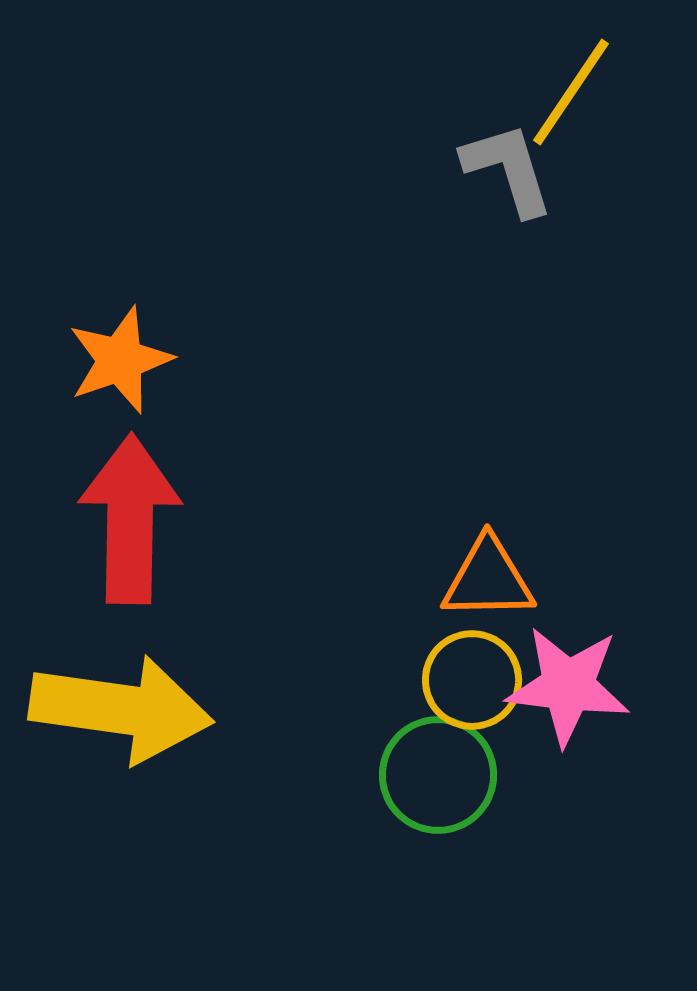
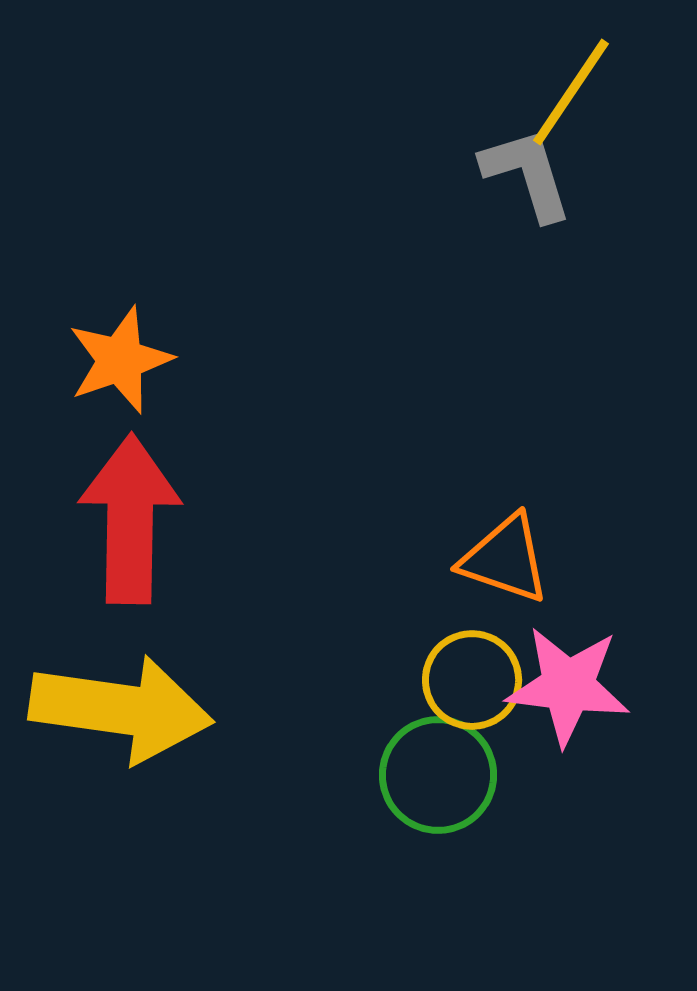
gray L-shape: moved 19 px right, 5 px down
orange triangle: moved 17 px right, 20 px up; rotated 20 degrees clockwise
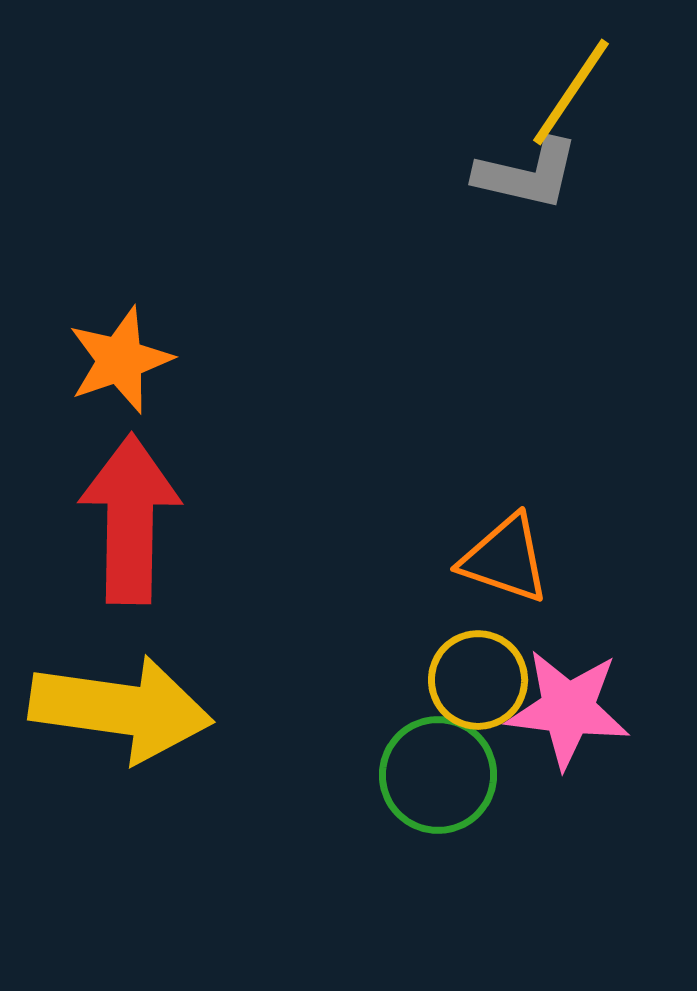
gray L-shape: rotated 120 degrees clockwise
yellow circle: moved 6 px right
pink star: moved 23 px down
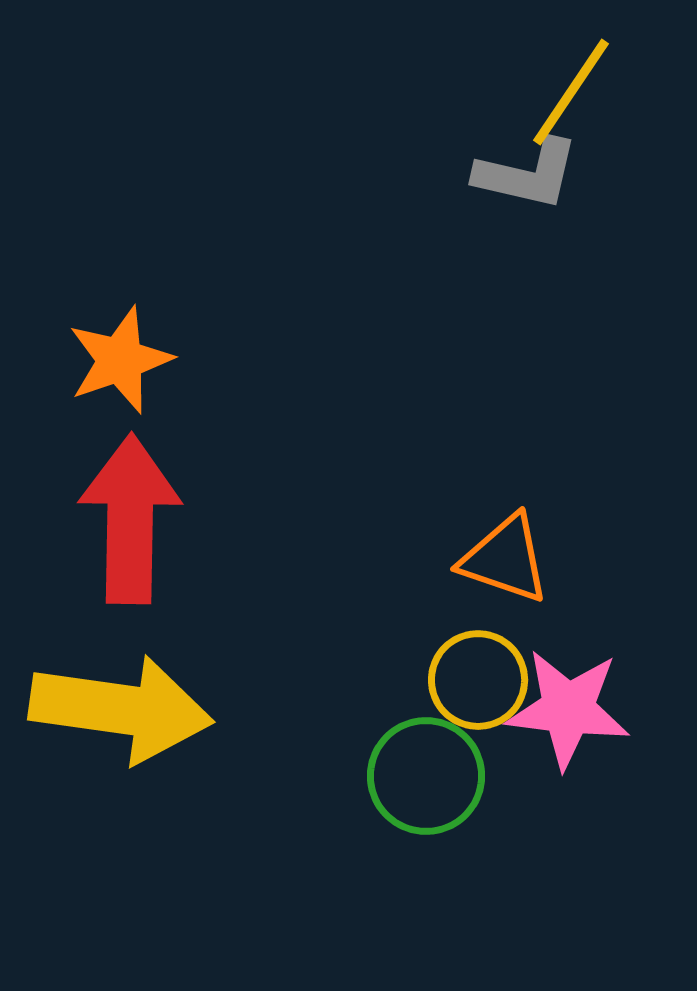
green circle: moved 12 px left, 1 px down
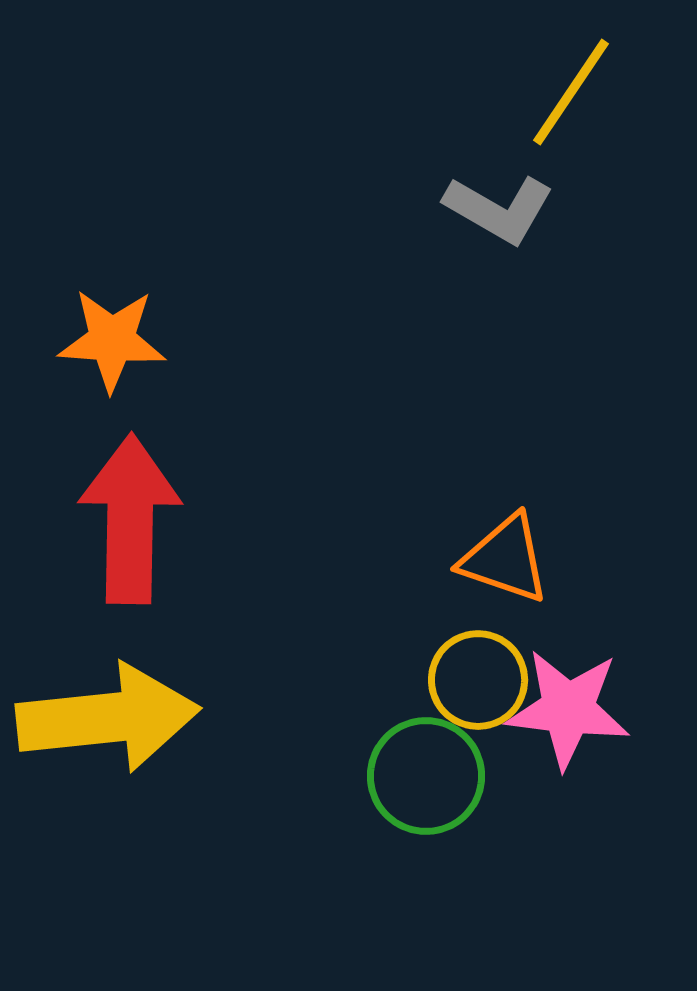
gray L-shape: moved 28 px left, 35 px down; rotated 17 degrees clockwise
orange star: moved 8 px left, 20 px up; rotated 23 degrees clockwise
yellow arrow: moved 13 px left, 9 px down; rotated 14 degrees counterclockwise
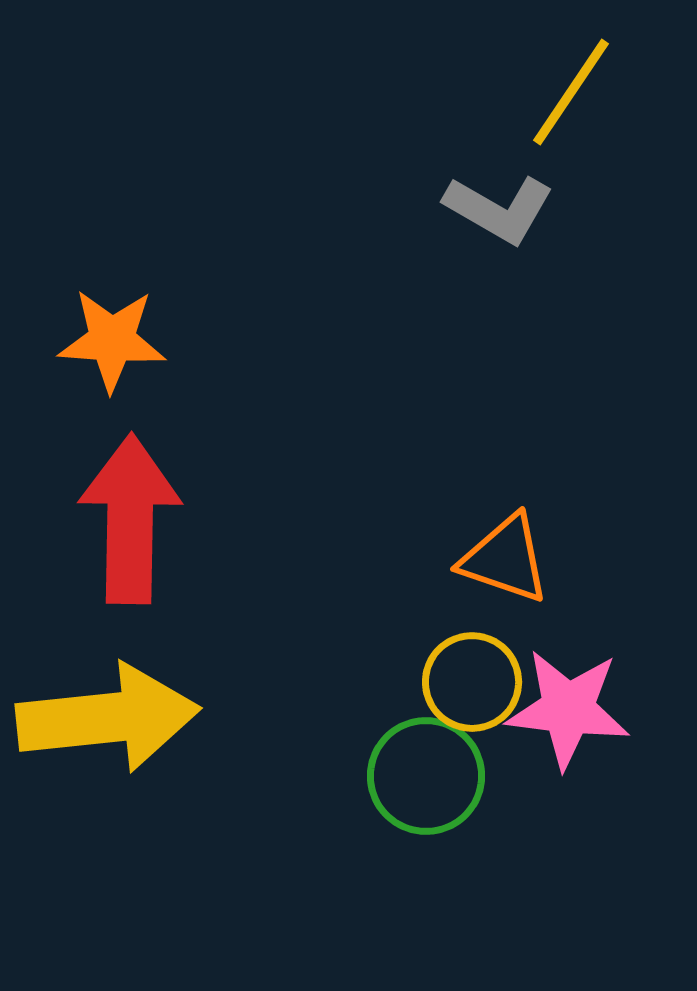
yellow circle: moved 6 px left, 2 px down
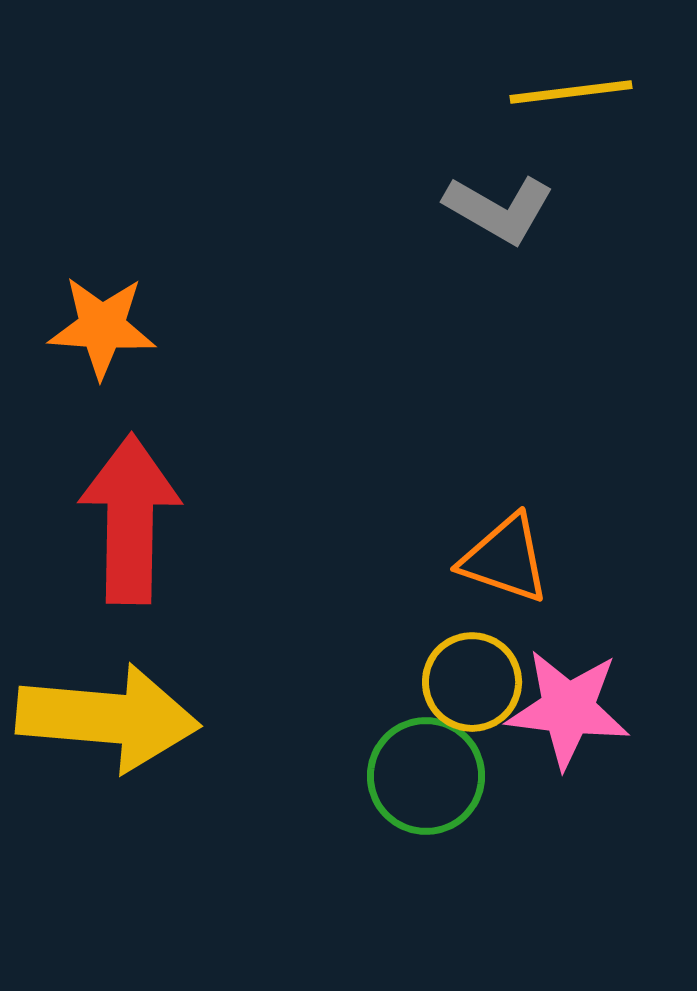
yellow line: rotated 49 degrees clockwise
orange star: moved 10 px left, 13 px up
yellow arrow: rotated 11 degrees clockwise
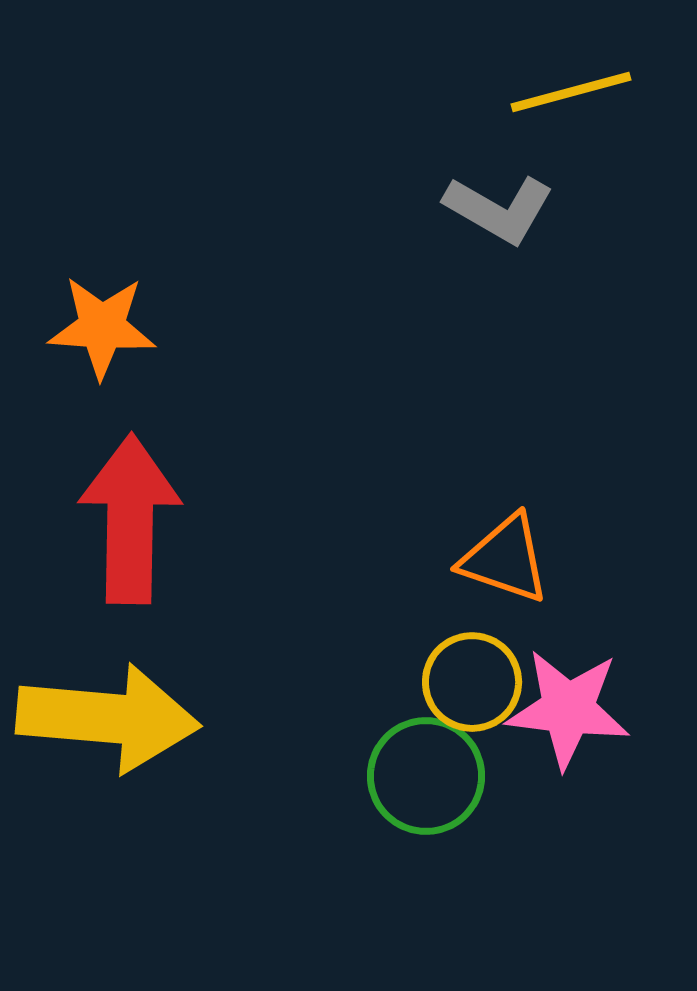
yellow line: rotated 8 degrees counterclockwise
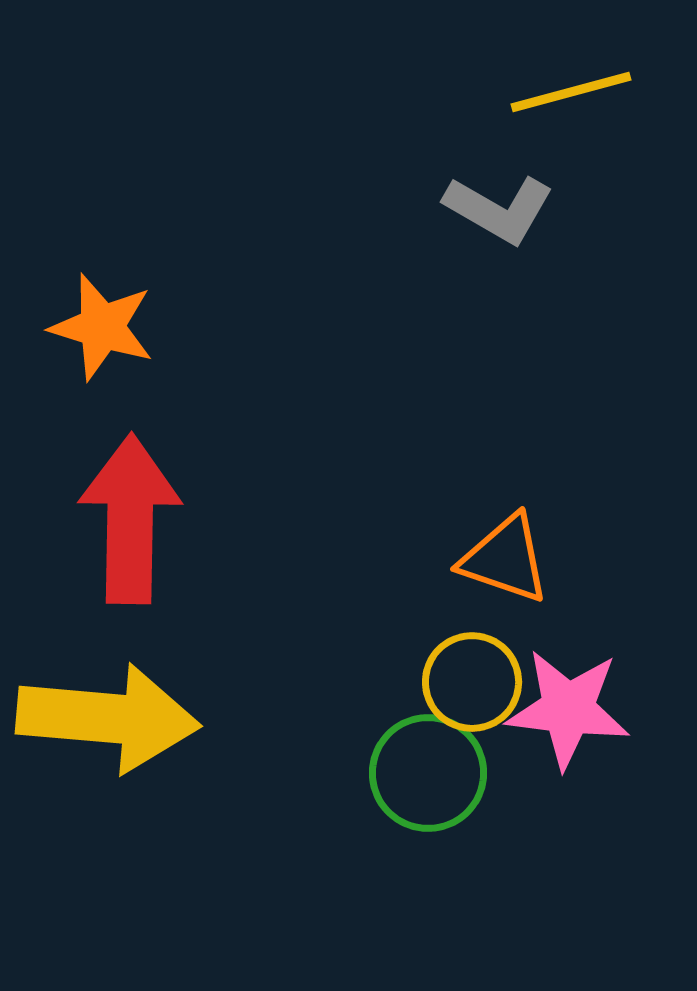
orange star: rotated 13 degrees clockwise
green circle: moved 2 px right, 3 px up
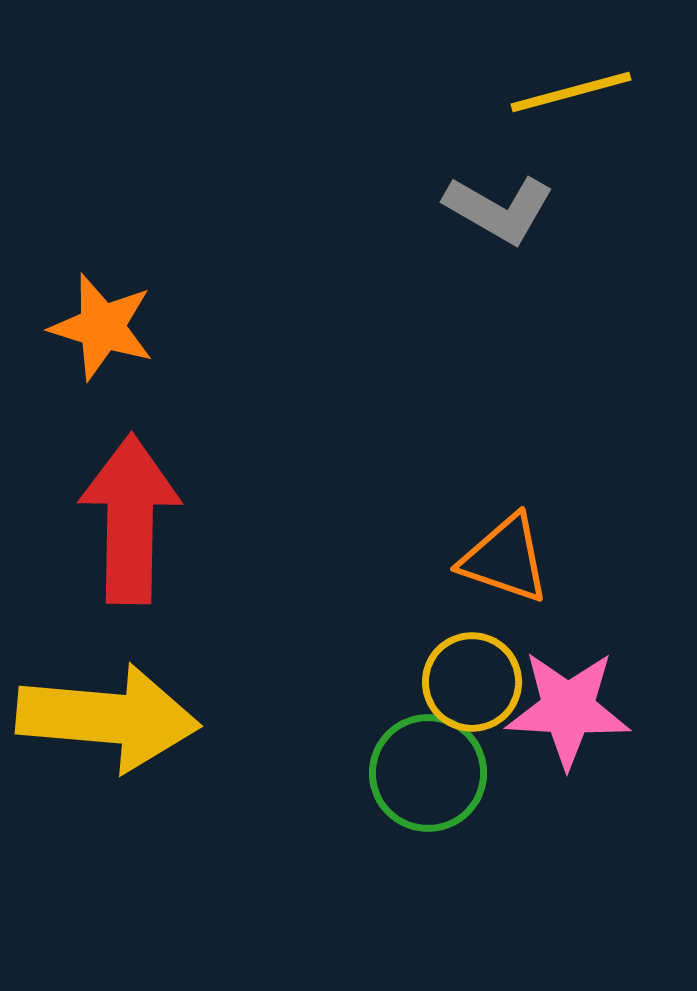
pink star: rotated 4 degrees counterclockwise
